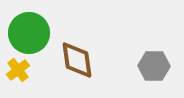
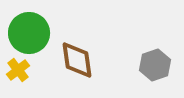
gray hexagon: moved 1 px right, 1 px up; rotated 20 degrees counterclockwise
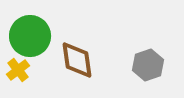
green circle: moved 1 px right, 3 px down
gray hexagon: moved 7 px left
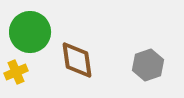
green circle: moved 4 px up
yellow cross: moved 2 px left, 2 px down; rotated 15 degrees clockwise
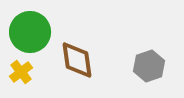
gray hexagon: moved 1 px right, 1 px down
yellow cross: moved 5 px right; rotated 15 degrees counterclockwise
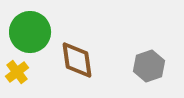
yellow cross: moved 4 px left
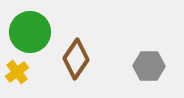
brown diamond: moved 1 px left, 1 px up; rotated 42 degrees clockwise
gray hexagon: rotated 20 degrees clockwise
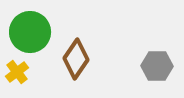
gray hexagon: moved 8 px right
